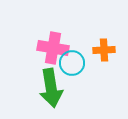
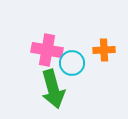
pink cross: moved 6 px left, 2 px down
green arrow: moved 2 px right, 1 px down; rotated 6 degrees counterclockwise
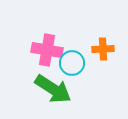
orange cross: moved 1 px left, 1 px up
green arrow: rotated 42 degrees counterclockwise
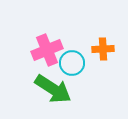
pink cross: rotated 32 degrees counterclockwise
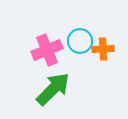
cyan circle: moved 8 px right, 22 px up
green arrow: rotated 78 degrees counterclockwise
